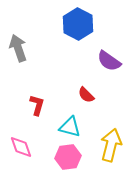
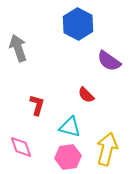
yellow arrow: moved 4 px left, 4 px down
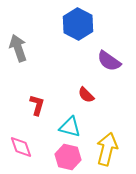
pink hexagon: rotated 20 degrees clockwise
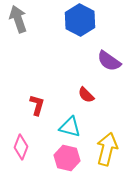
blue hexagon: moved 2 px right, 4 px up
gray arrow: moved 29 px up
pink diamond: rotated 40 degrees clockwise
pink hexagon: moved 1 px left, 1 px down
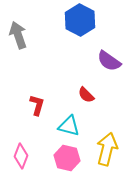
gray arrow: moved 16 px down
cyan triangle: moved 1 px left, 1 px up
pink diamond: moved 9 px down
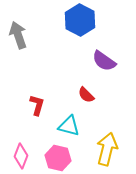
purple semicircle: moved 5 px left
pink hexagon: moved 9 px left
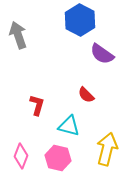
purple semicircle: moved 2 px left, 7 px up
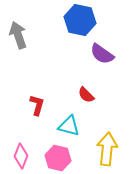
blue hexagon: rotated 16 degrees counterclockwise
yellow arrow: rotated 8 degrees counterclockwise
